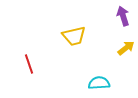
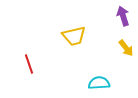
yellow arrow: rotated 90 degrees clockwise
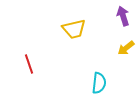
yellow trapezoid: moved 7 px up
yellow arrow: rotated 90 degrees clockwise
cyan semicircle: rotated 100 degrees clockwise
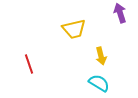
purple arrow: moved 3 px left, 3 px up
yellow arrow: moved 25 px left, 8 px down; rotated 66 degrees counterclockwise
cyan semicircle: rotated 65 degrees counterclockwise
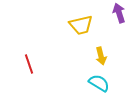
purple arrow: moved 1 px left
yellow trapezoid: moved 7 px right, 4 px up
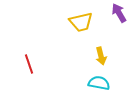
purple arrow: rotated 12 degrees counterclockwise
yellow trapezoid: moved 3 px up
cyan semicircle: rotated 20 degrees counterclockwise
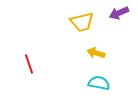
purple arrow: rotated 84 degrees counterclockwise
yellow trapezoid: moved 1 px right
yellow arrow: moved 5 px left, 3 px up; rotated 120 degrees clockwise
